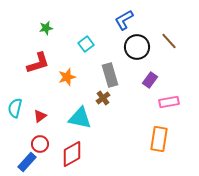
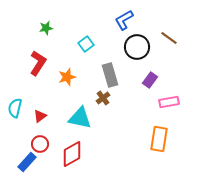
brown line: moved 3 px up; rotated 12 degrees counterclockwise
red L-shape: rotated 40 degrees counterclockwise
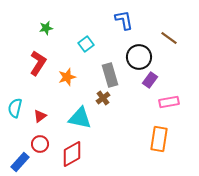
blue L-shape: rotated 110 degrees clockwise
black circle: moved 2 px right, 10 px down
blue rectangle: moved 7 px left
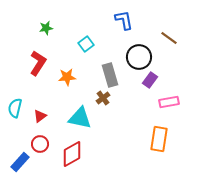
orange star: rotated 12 degrees clockwise
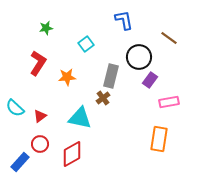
gray rectangle: moved 1 px right, 1 px down; rotated 30 degrees clockwise
cyan semicircle: rotated 60 degrees counterclockwise
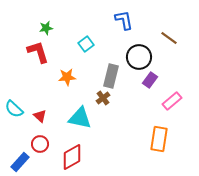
red L-shape: moved 11 px up; rotated 50 degrees counterclockwise
pink rectangle: moved 3 px right, 1 px up; rotated 30 degrees counterclockwise
cyan semicircle: moved 1 px left, 1 px down
red triangle: rotated 40 degrees counterclockwise
red diamond: moved 3 px down
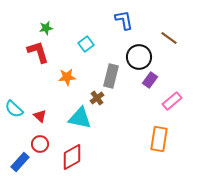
brown cross: moved 6 px left
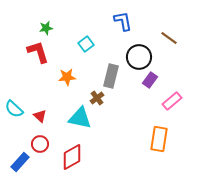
blue L-shape: moved 1 px left, 1 px down
